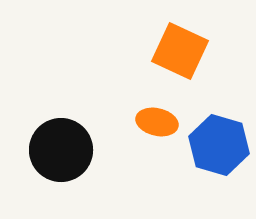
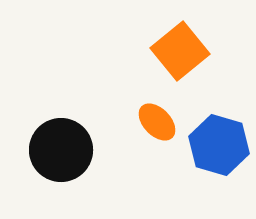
orange square: rotated 26 degrees clockwise
orange ellipse: rotated 33 degrees clockwise
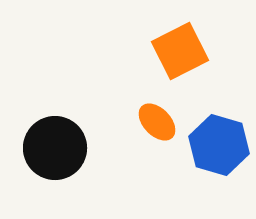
orange square: rotated 12 degrees clockwise
black circle: moved 6 px left, 2 px up
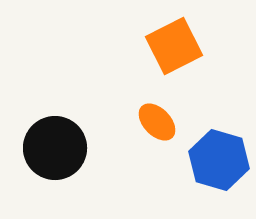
orange square: moved 6 px left, 5 px up
blue hexagon: moved 15 px down
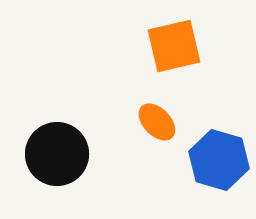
orange square: rotated 14 degrees clockwise
black circle: moved 2 px right, 6 px down
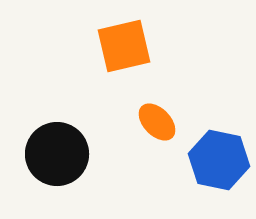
orange square: moved 50 px left
blue hexagon: rotated 4 degrees counterclockwise
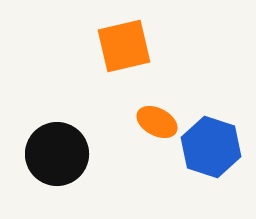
orange ellipse: rotated 18 degrees counterclockwise
blue hexagon: moved 8 px left, 13 px up; rotated 6 degrees clockwise
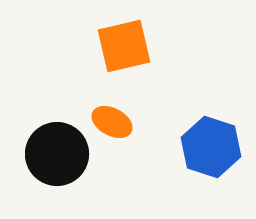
orange ellipse: moved 45 px left
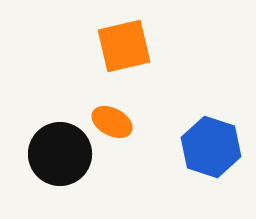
black circle: moved 3 px right
